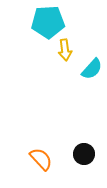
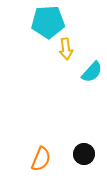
yellow arrow: moved 1 px right, 1 px up
cyan semicircle: moved 3 px down
orange semicircle: rotated 65 degrees clockwise
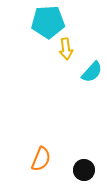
black circle: moved 16 px down
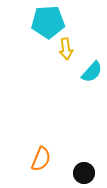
black circle: moved 3 px down
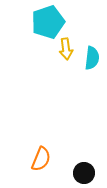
cyan pentagon: rotated 16 degrees counterclockwise
cyan semicircle: moved 14 px up; rotated 35 degrees counterclockwise
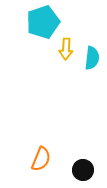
cyan pentagon: moved 5 px left
yellow arrow: rotated 10 degrees clockwise
black circle: moved 1 px left, 3 px up
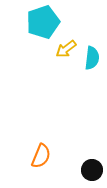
yellow arrow: rotated 50 degrees clockwise
orange semicircle: moved 3 px up
black circle: moved 9 px right
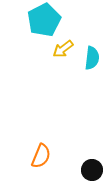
cyan pentagon: moved 1 px right, 2 px up; rotated 8 degrees counterclockwise
yellow arrow: moved 3 px left
